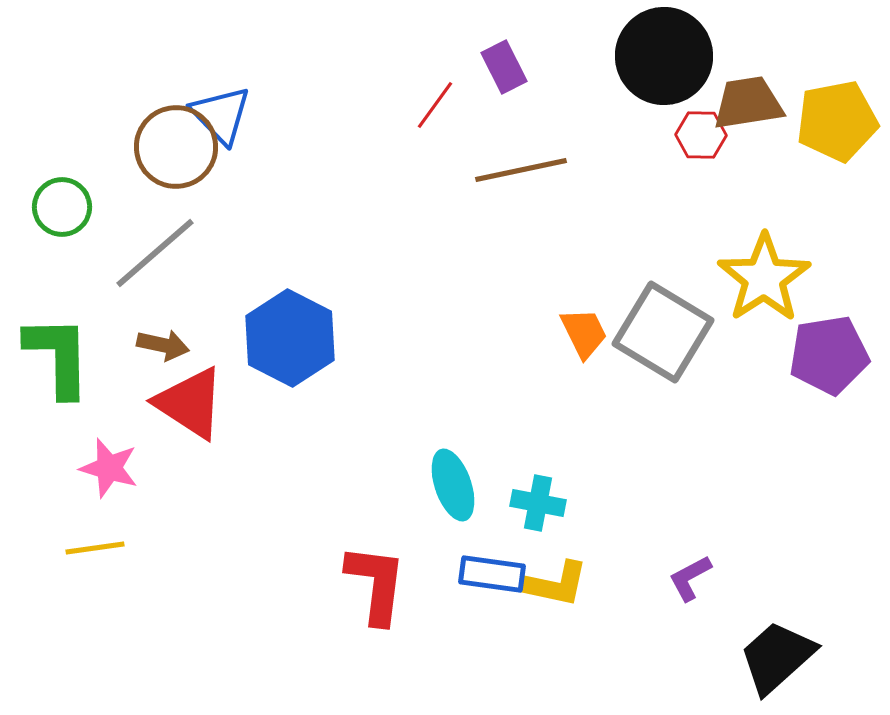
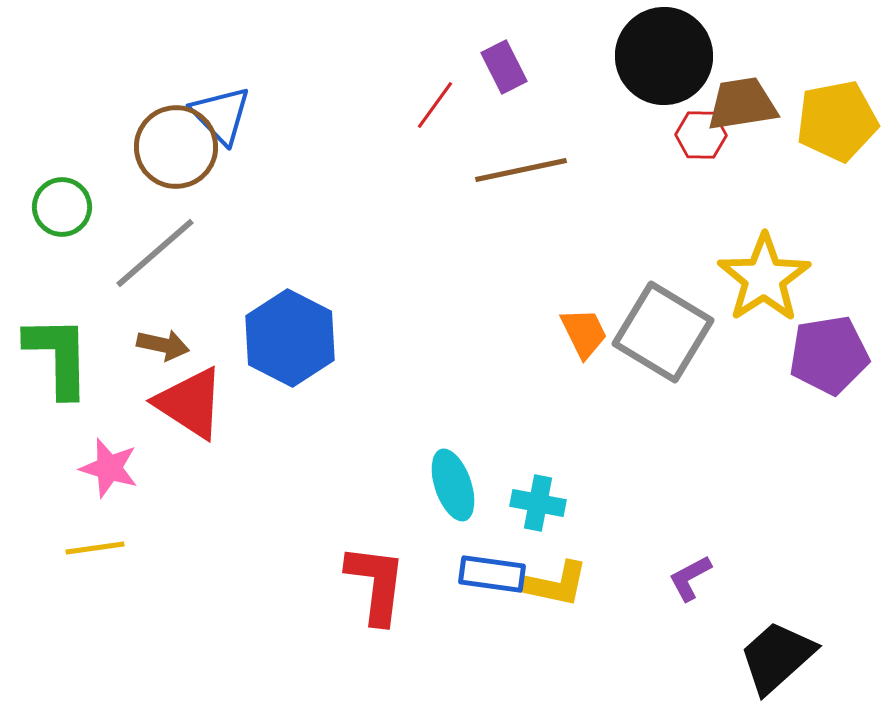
brown trapezoid: moved 6 px left, 1 px down
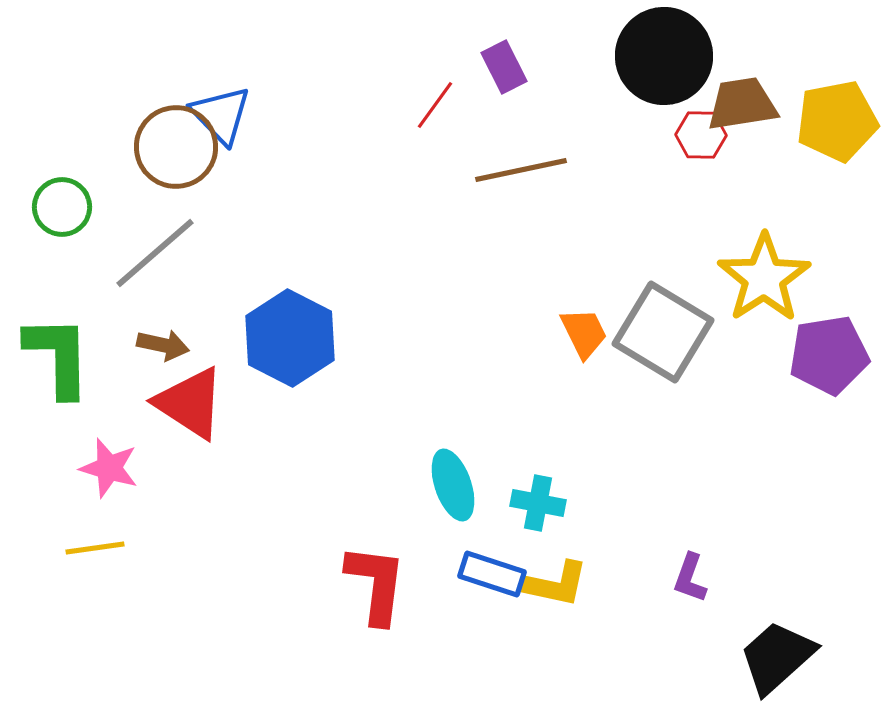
blue rectangle: rotated 10 degrees clockwise
purple L-shape: rotated 42 degrees counterclockwise
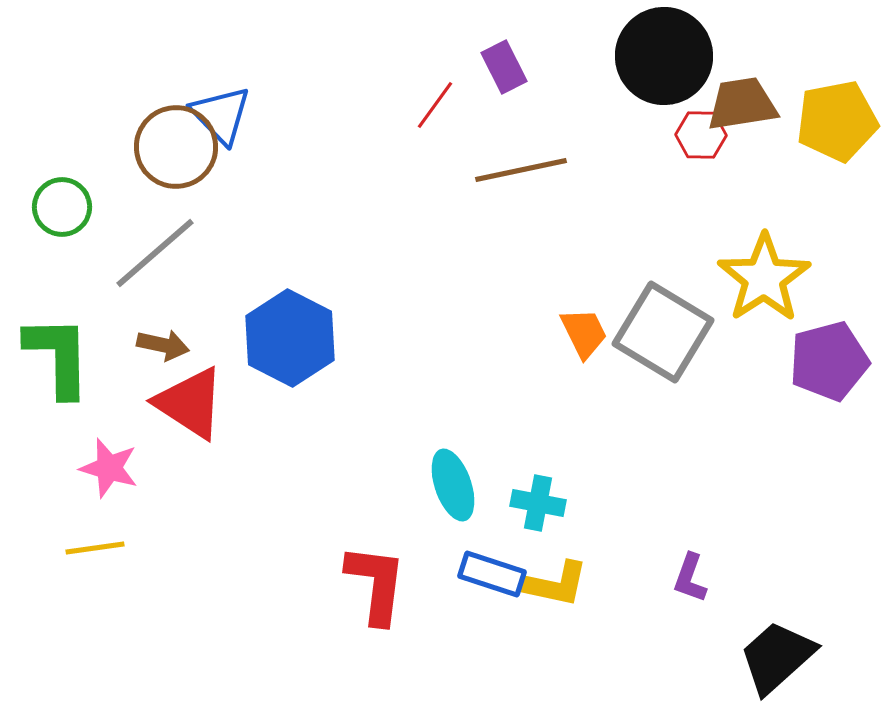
purple pentagon: moved 6 px down; rotated 6 degrees counterclockwise
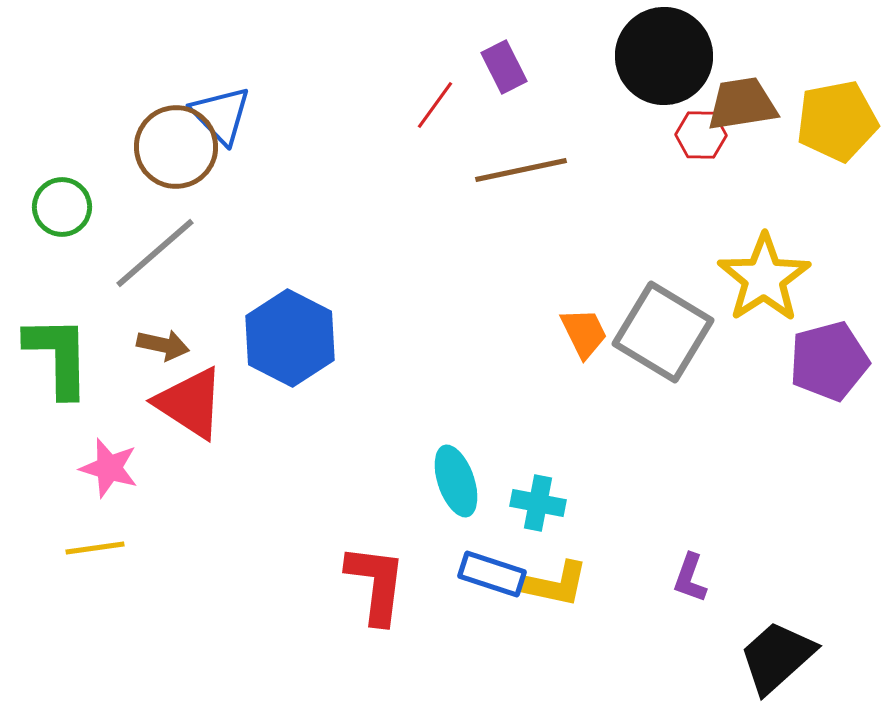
cyan ellipse: moved 3 px right, 4 px up
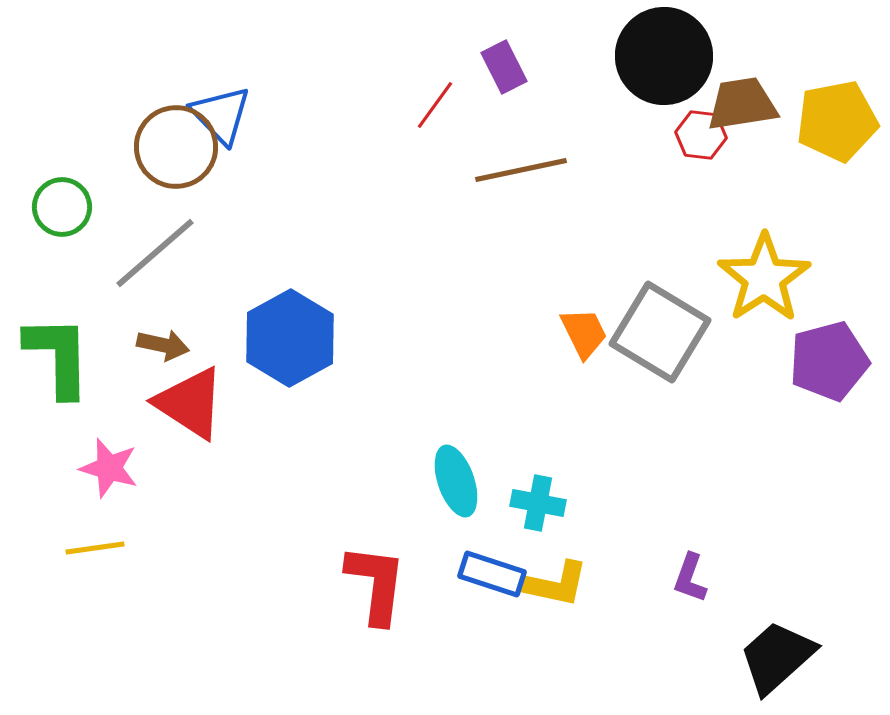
red hexagon: rotated 6 degrees clockwise
gray square: moved 3 px left
blue hexagon: rotated 4 degrees clockwise
